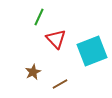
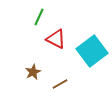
red triangle: rotated 20 degrees counterclockwise
cyan square: rotated 16 degrees counterclockwise
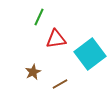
red triangle: rotated 35 degrees counterclockwise
cyan square: moved 2 px left, 3 px down
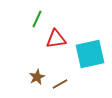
green line: moved 2 px left, 2 px down
cyan square: rotated 24 degrees clockwise
brown star: moved 4 px right, 5 px down
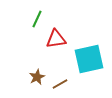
cyan square: moved 1 px left, 5 px down
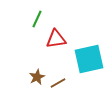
brown line: moved 2 px left, 1 px up
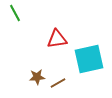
green line: moved 22 px left, 6 px up; rotated 54 degrees counterclockwise
red triangle: moved 1 px right
brown star: rotated 21 degrees clockwise
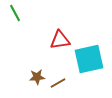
red triangle: moved 3 px right, 1 px down
